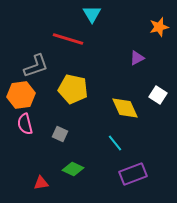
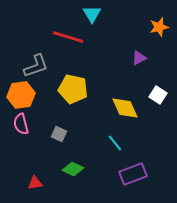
red line: moved 2 px up
purple triangle: moved 2 px right
pink semicircle: moved 4 px left
gray square: moved 1 px left
red triangle: moved 6 px left
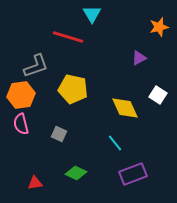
green diamond: moved 3 px right, 4 px down
